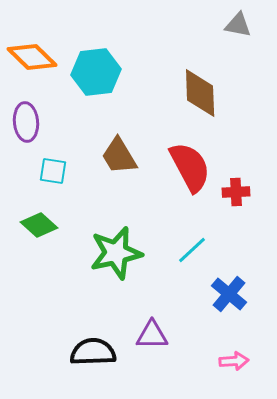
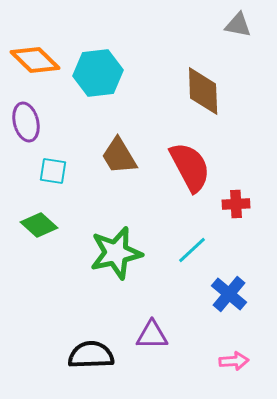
orange diamond: moved 3 px right, 3 px down
cyan hexagon: moved 2 px right, 1 px down
brown diamond: moved 3 px right, 2 px up
purple ellipse: rotated 9 degrees counterclockwise
red cross: moved 12 px down
black semicircle: moved 2 px left, 3 px down
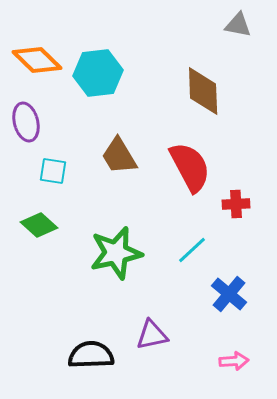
orange diamond: moved 2 px right
purple triangle: rotated 12 degrees counterclockwise
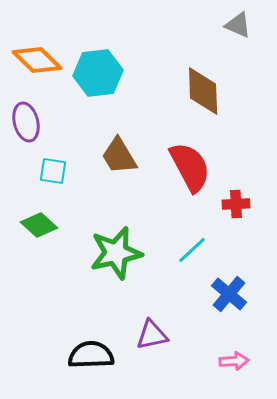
gray triangle: rotated 12 degrees clockwise
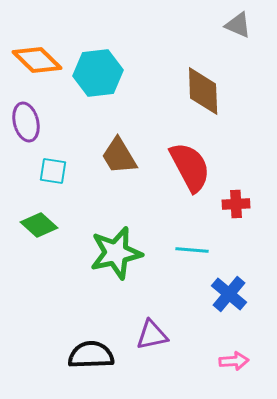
cyan line: rotated 48 degrees clockwise
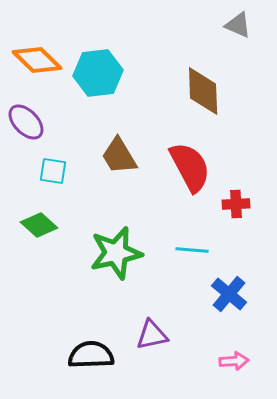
purple ellipse: rotated 30 degrees counterclockwise
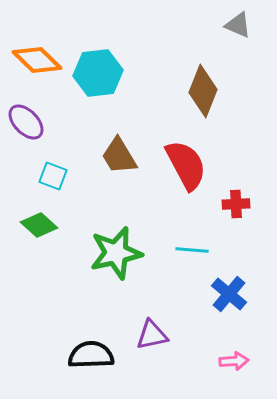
brown diamond: rotated 24 degrees clockwise
red semicircle: moved 4 px left, 2 px up
cyan square: moved 5 px down; rotated 12 degrees clockwise
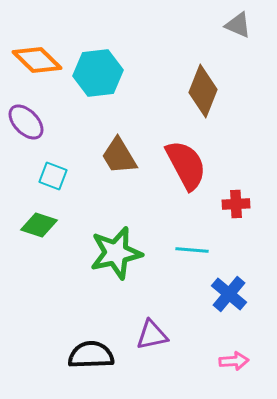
green diamond: rotated 24 degrees counterclockwise
